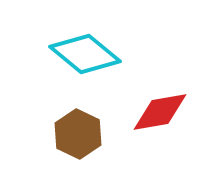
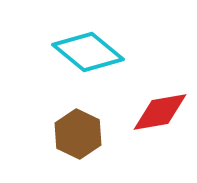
cyan diamond: moved 3 px right, 2 px up
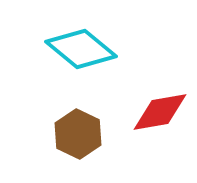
cyan diamond: moved 7 px left, 3 px up
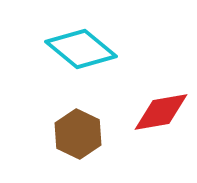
red diamond: moved 1 px right
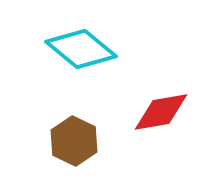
brown hexagon: moved 4 px left, 7 px down
